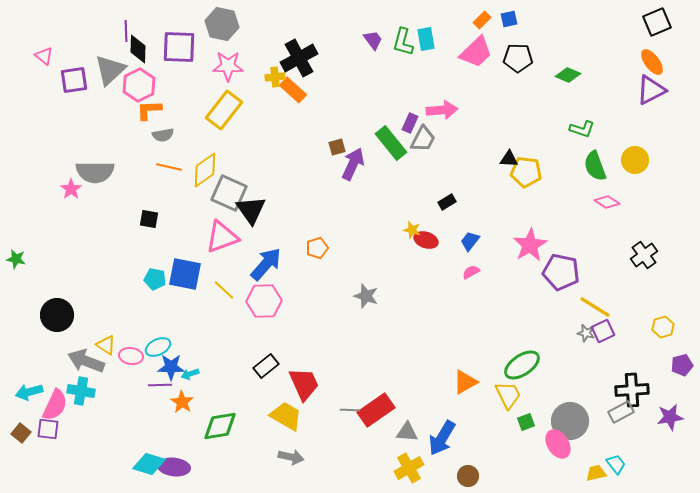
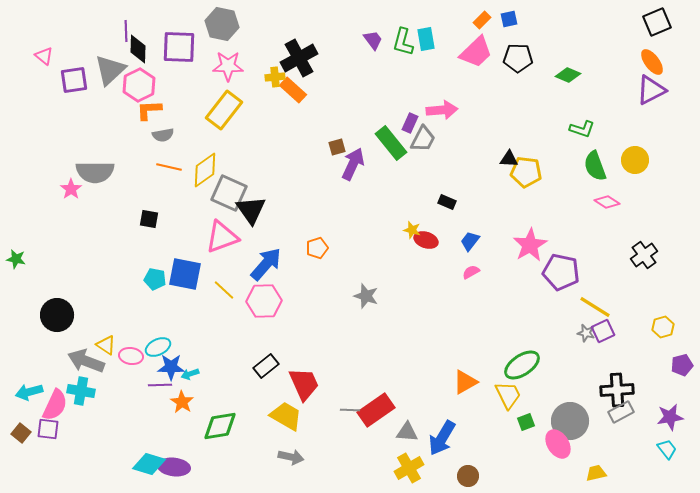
black rectangle at (447, 202): rotated 54 degrees clockwise
black cross at (632, 390): moved 15 px left
cyan trapezoid at (616, 464): moved 51 px right, 15 px up
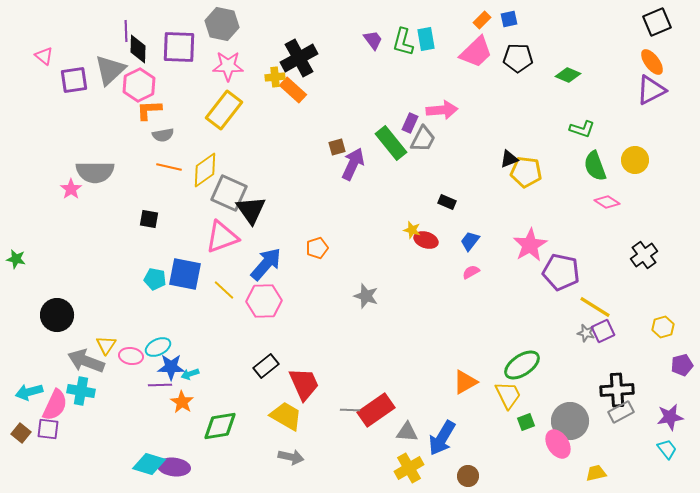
black triangle at (509, 159): rotated 24 degrees counterclockwise
yellow triangle at (106, 345): rotated 30 degrees clockwise
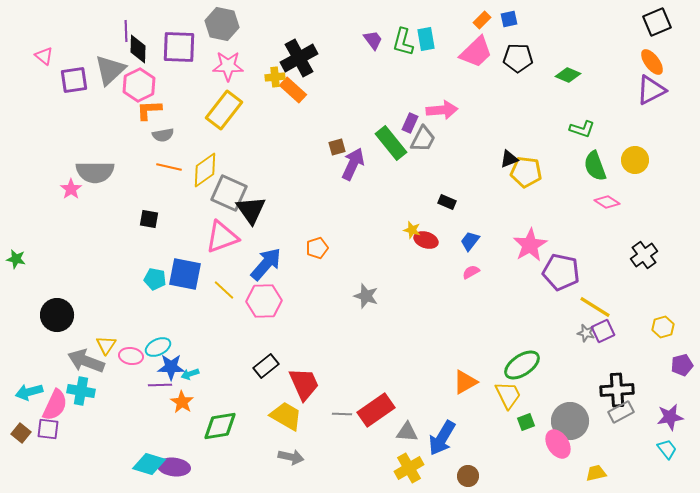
gray line at (350, 410): moved 8 px left, 4 px down
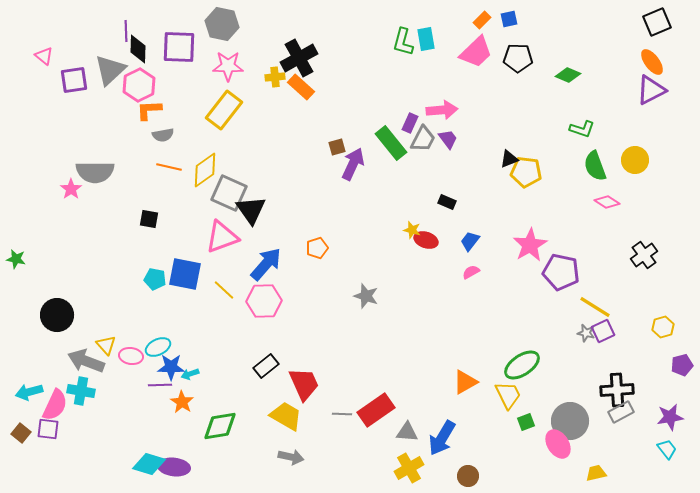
purple trapezoid at (373, 40): moved 75 px right, 99 px down
orange rectangle at (293, 90): moved 8 px right, 3 px up
yellow triangle at (106, 345): rotated 15 degrees counterclockwise
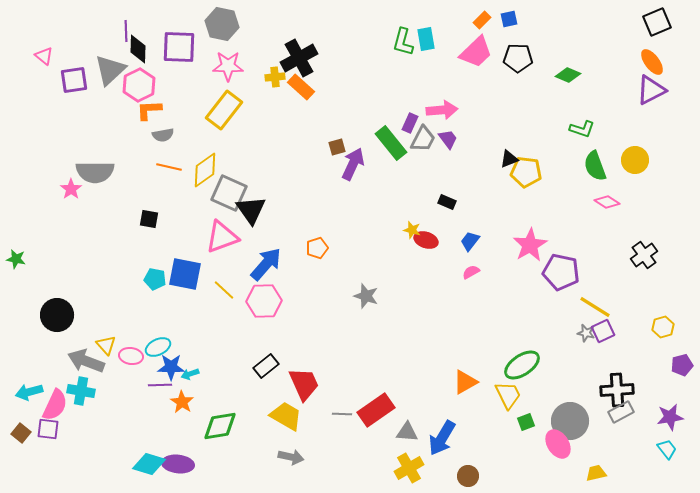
purple ellipse at (174, 467): moved 4 px right, 3 px up
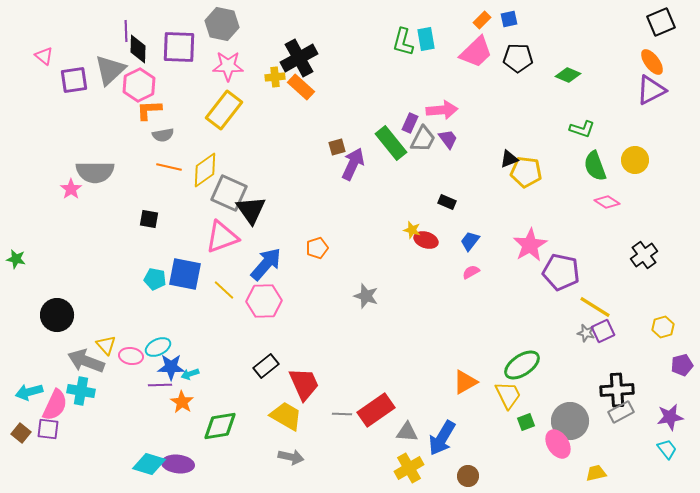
black square at (657, 22): moved 4 px right
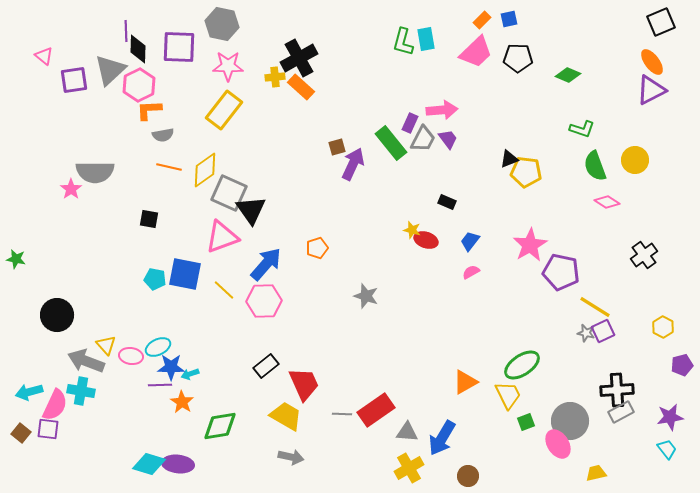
yellow hexagon at (663, 327): rotated 15 degrees counterclockwise
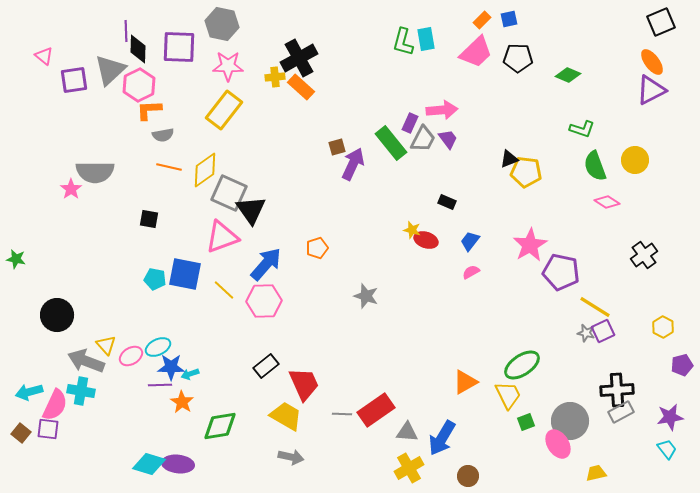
pink ellipse at (131, 356): rotated 40 degrees counterclockwise
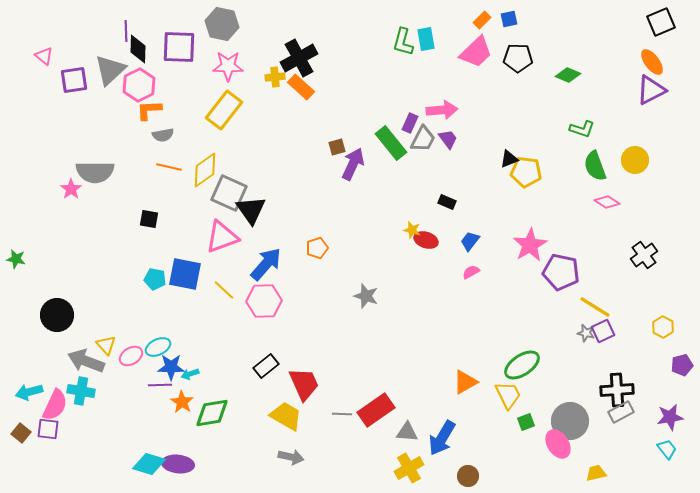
green diamond at (220, 426): moved 8 px left, 13 px up
